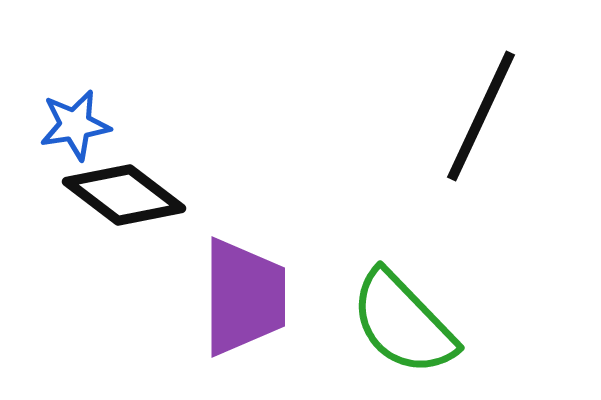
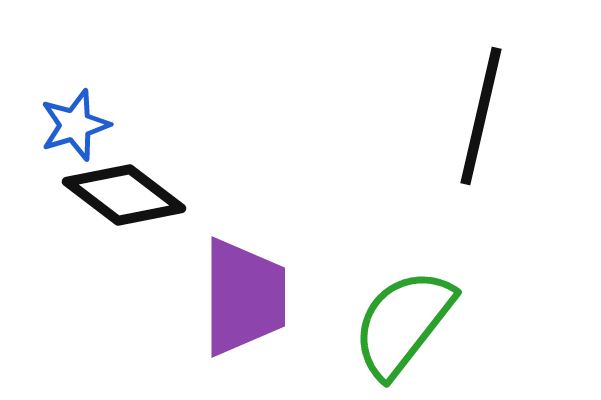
black line: rotated 12 degrees counterclockwise
blue star: rotated 8 degrees counterclockwise
green semicircle: rotated 82 degrees clockwise
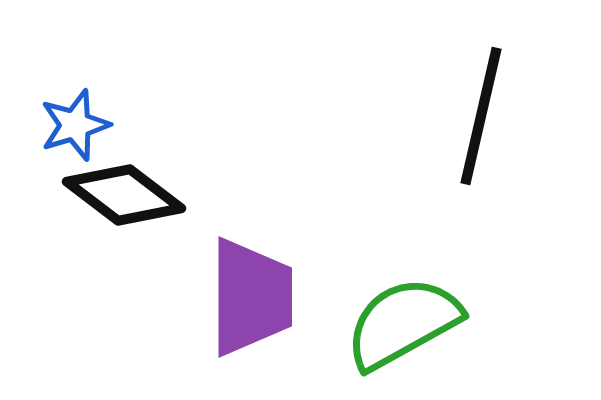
purple trapezoid: moved 7 px right
green semicircle: rotated 23 degrees clockwise
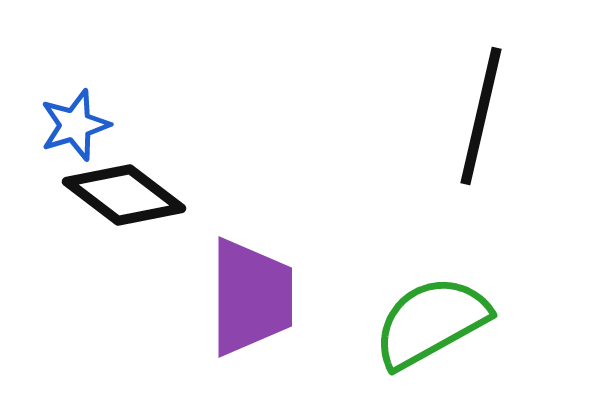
green semicircle: moved 28 px right, 1 px up
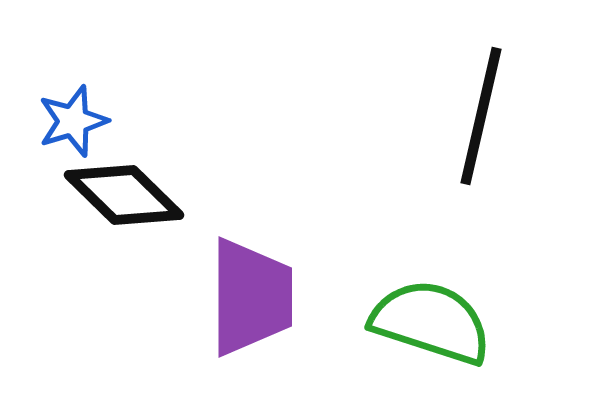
blue star: moved 2 px left, 4 px up
black diamond: rotated 7 degrees clockwise
green semicircle: rotated 47 degrees clockwise
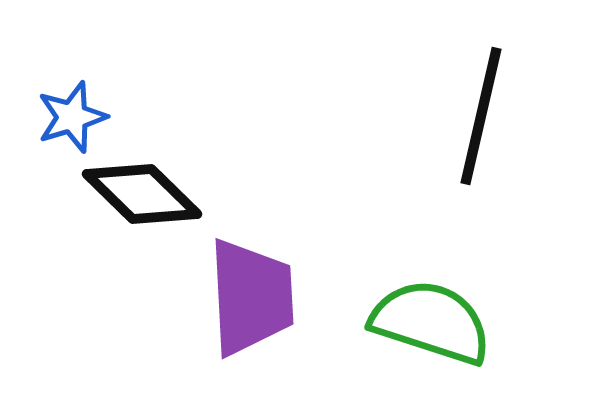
blue star: moved 1 px left, 4 px up
black diamond: moved 18 px right, 1 px up
purple trapezoid: rotated 3 degrees counterclockwise
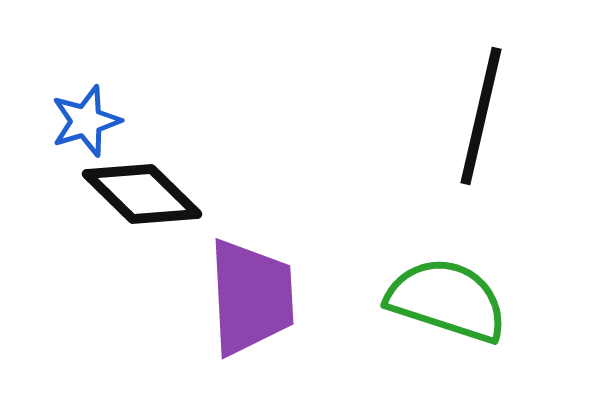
blue star: moved 14 px right, 4 px down
green semicircle: moved 16 px right, 22 px up
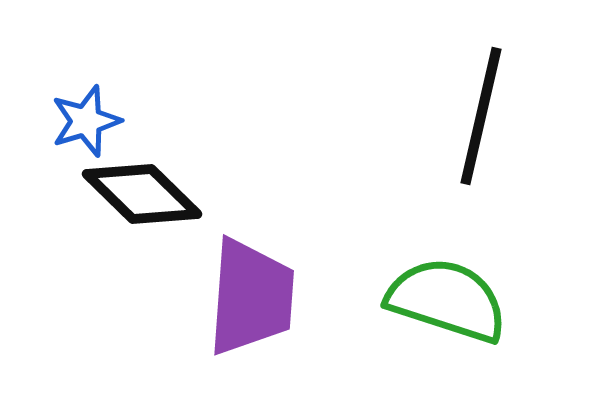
purple trapezoid: rotated 7 degrees clockwise
